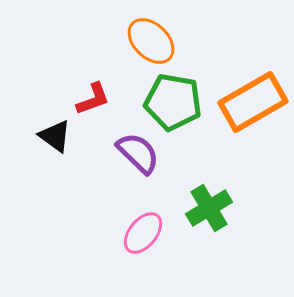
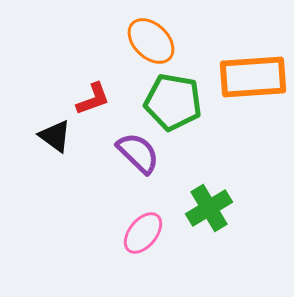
orange rectangle: moved 25 px up; rotated 26 degrees clockwise
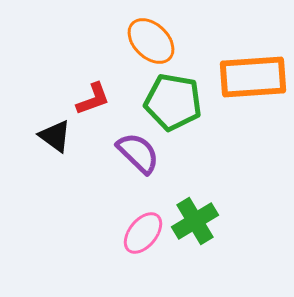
green cross: moved 14 px left, 13 px down
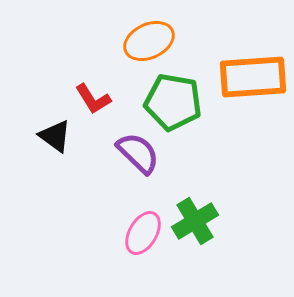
orange ellipse: moved 2 px left; rotated 69 degrees counterclockwise
red L-shape: rotated 78 degrees clockwise
pink ellipse: rotated 9 degrees counterclockwise
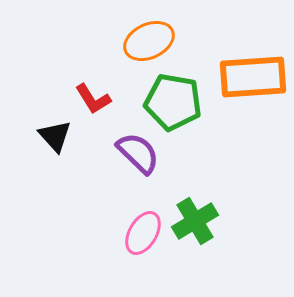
black triangle: rotated 12 degrees clockwise
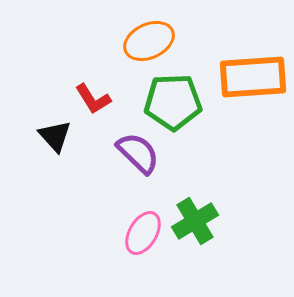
green pentagon: rotated 12 degrees counterclockwise
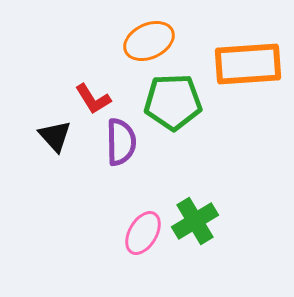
orange rectangle: moved 5 px left, 13 px up
purple semicircle: moved 17 px left, 11 px up; rotated 45 degrees clockwise
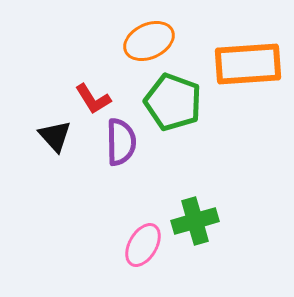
green pentagon: rotated 22 degrees clockwise
green cross: rotated 15 degrees clockwise
pink ellipse: moved 12 px down
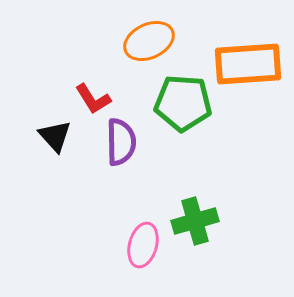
green pentagon: moved 10 px right, 1 px down; rotated 16 degrees counterclockwise
pink ellipse: rotated 15 degrees counterclockwise
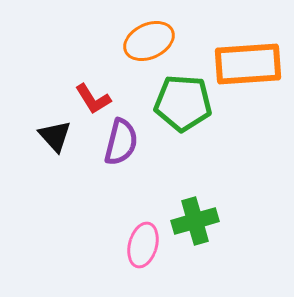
purple semicircle: rotated 15 degrees clockwise
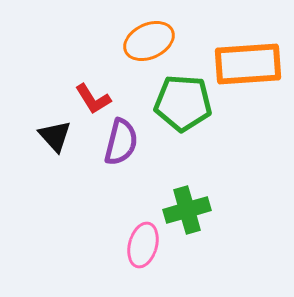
green cross: moved 8 px left, 11 px up
